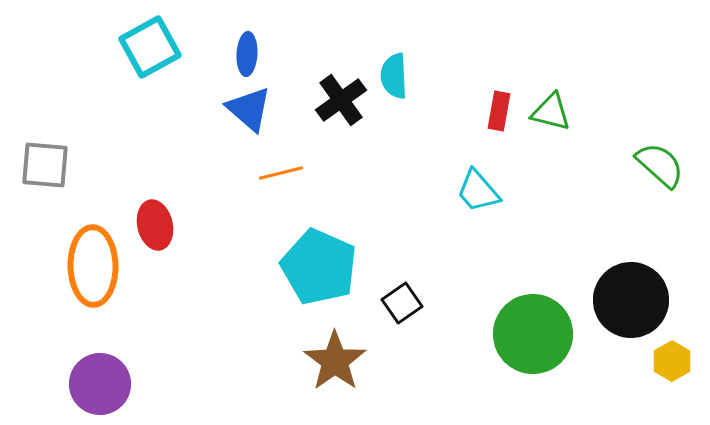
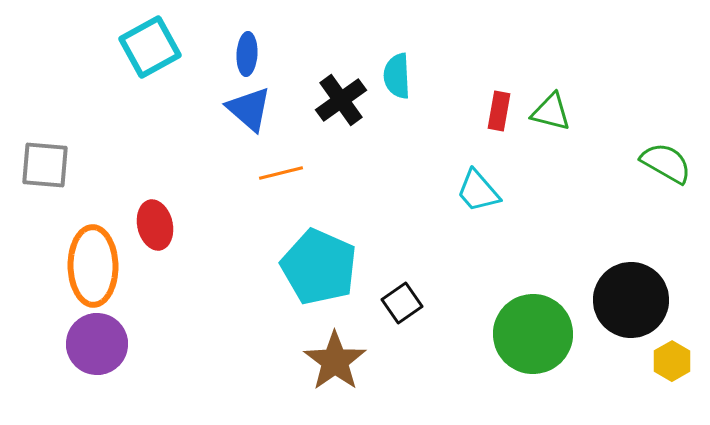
cyan semicircle: moved 3 px right
green semicircle: moved 6 px right, 2 px up; rotated 12 degrees counterclockwise
purple circle: moved 3 px left, 40 px up
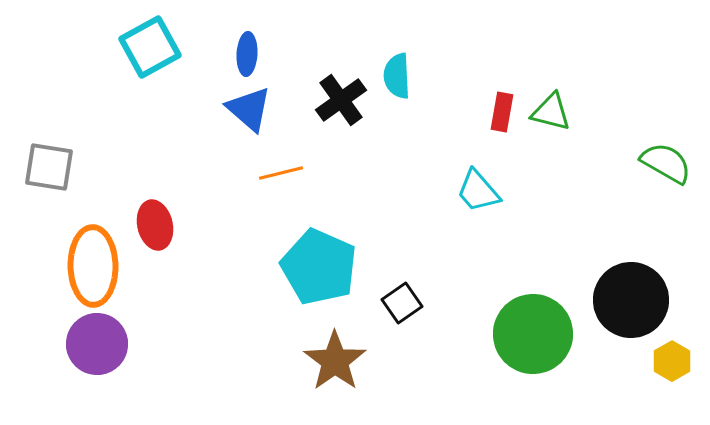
red rectangle: moved 3 px right, 1 px down
gray square: moved 4 px right, 2 px down; rotated 4 degrees clockwise
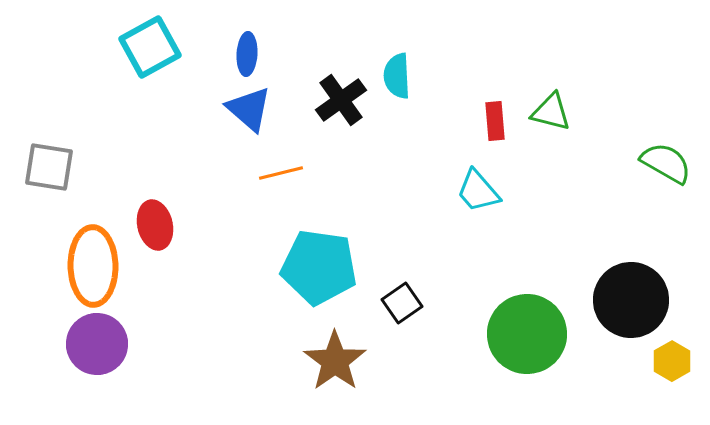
red rectangle: moved 7 px left, 9 px down; rotated 15 degrees counterclockwise
cyan pentagon: rotated 16 degrees counterclockwise
green circle: moved 6 px left
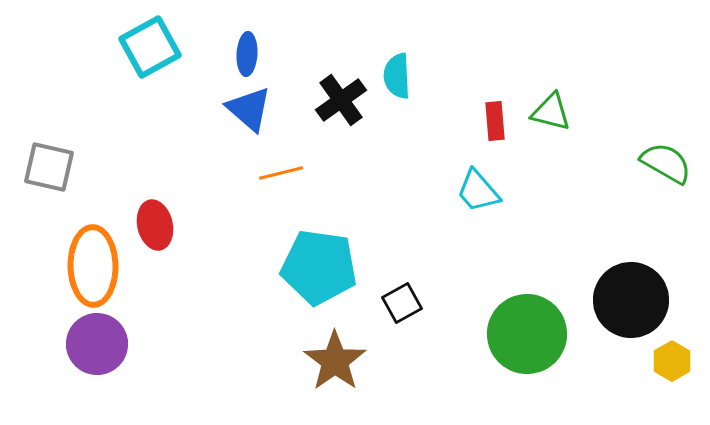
gray square: rotated 4 degrees clockwise
black square: rotated 6 degrees clockwise
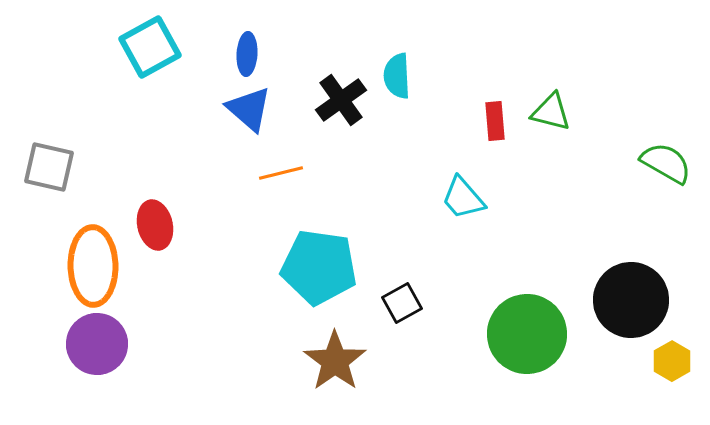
cyan trapezoid: moved 15 px left, 7 px down
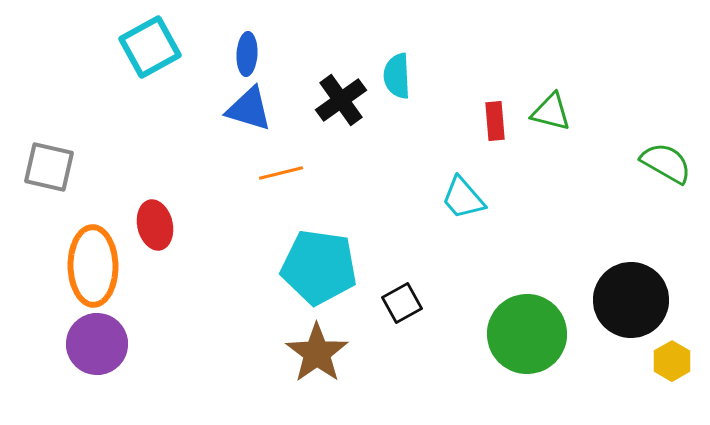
blue triangle: rotated 24 degrees counterclockwise
brown star: moved 18 px left, 8 px up
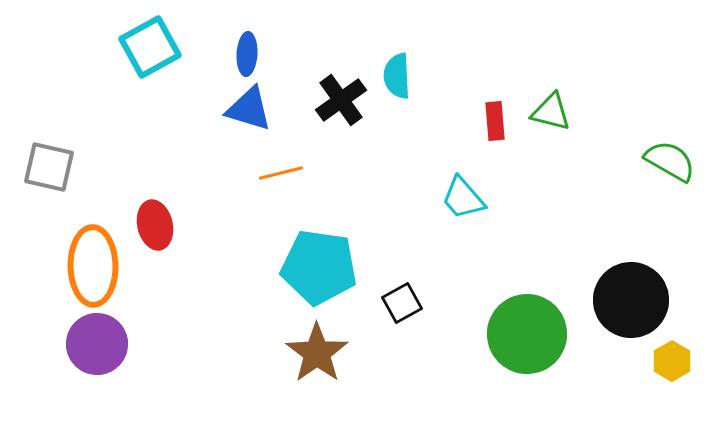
green semicircle: moved 4 px right, 2 px up
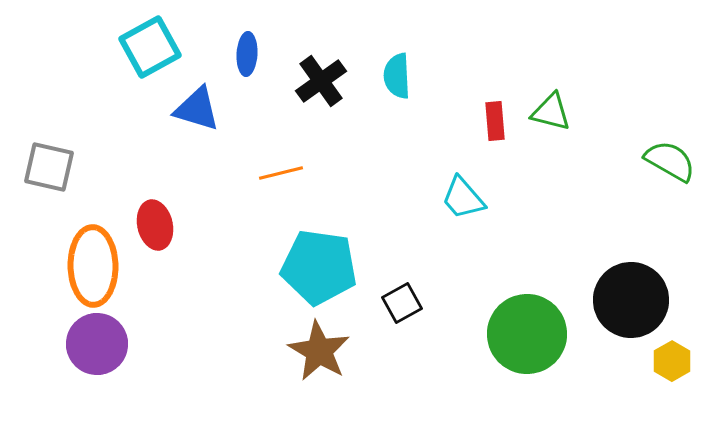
black cross: moved 20 px left, 19 px up
blue triangle: moved 52 px left
brown star: moved 2 px right, 2 px up; rotated 6 degrees counterclockwise
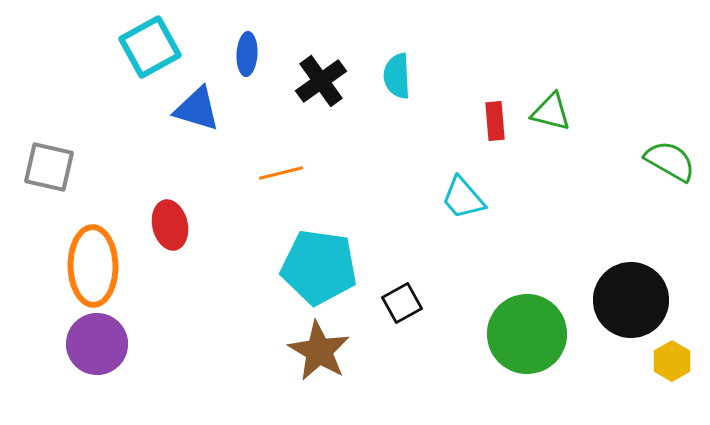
red ellipse: moved 15 px right
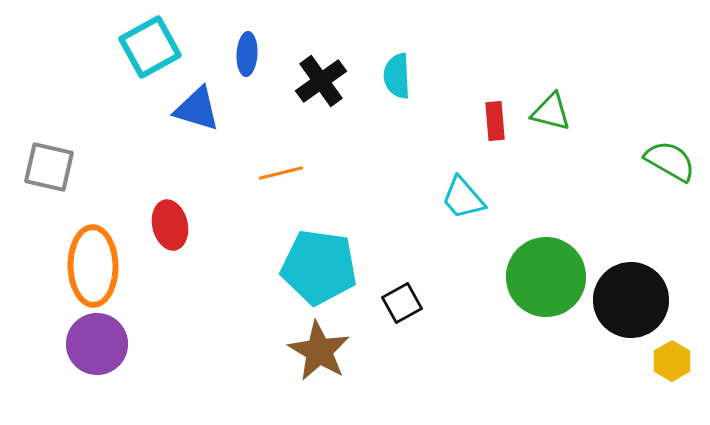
green circle: moved 19 px right, 57 px up
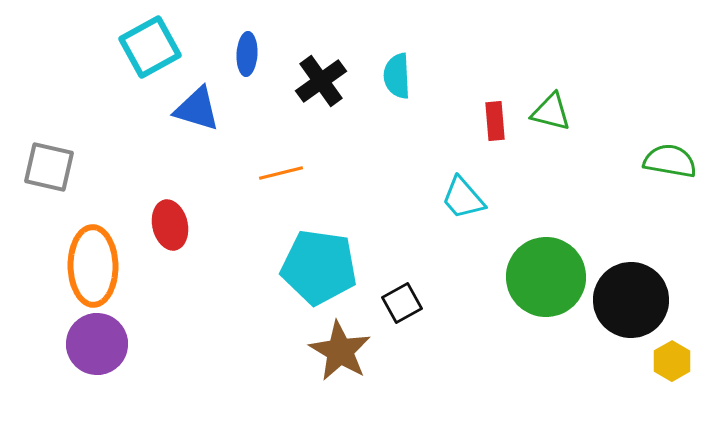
green semicircle: rotated 20 degrees counterclockwise
brown star: moved 21 px right
